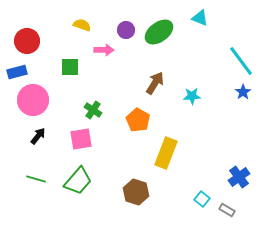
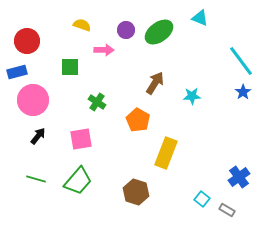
green cross: moved 4 px right, 8 px up
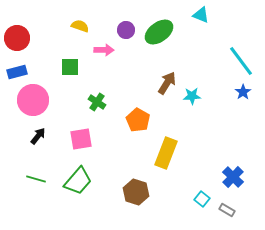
cyan triangle: moved 1 px right, 3 px up
yellow semicircle: moved 2 px left, 1 px down
red circle: moved 10 px left, 3 px up
brown arrow: moved 12 px right
blue cross: moved 6 px left; rotated 10 degrees counterclockwise
